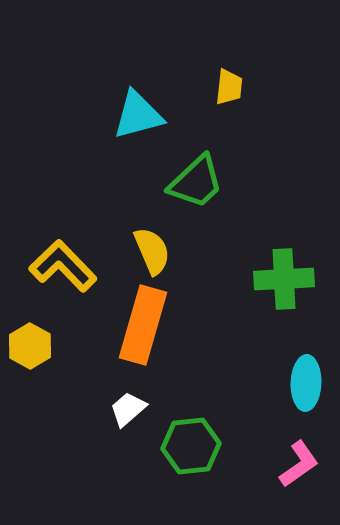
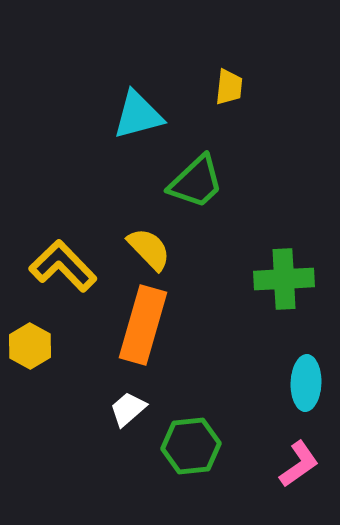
yellow semicircle: moved 3 px left, 2 px up; rotated 21 degrees counterclockwise
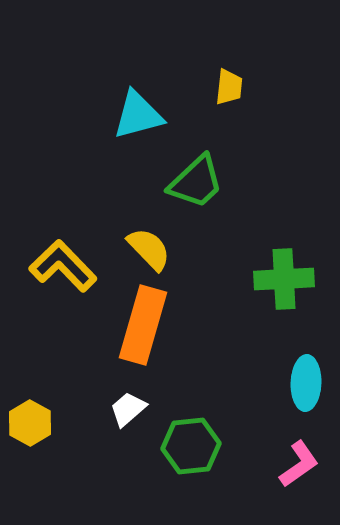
yellow hexagon: moved 77 px down
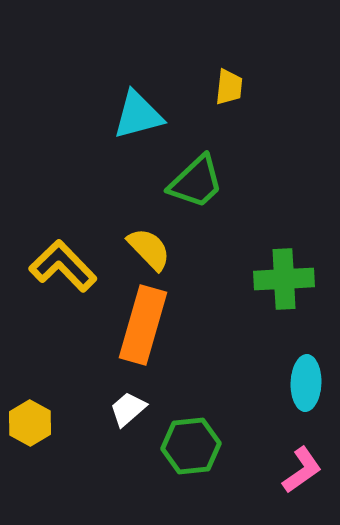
pink L-shape: moved 3 px right, 6 px down
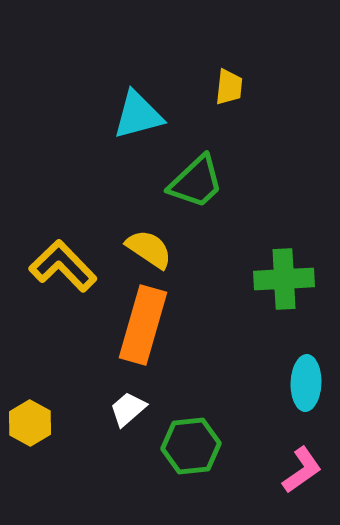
yellow semicircle: rotated 12 degrees counterclockwise
